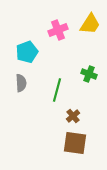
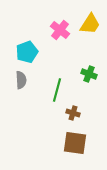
pink cross: moved 2 px right; rotated 30 degrees counterclockwise
gray semicircle: moved 3 px up
brown cross: moved 3 px up; rotated 32 degrees counterclockwise
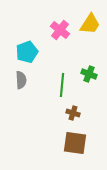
green line: moved 5 px right, 5 px up; rotated 10 degrees counterclockwise
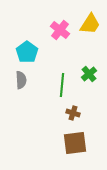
cyan pentagon: rotated 15 degrees counterclockwise
green cross: rotated 28 degrees clockwise
brown square: rotated 15 degrees counterclockwise
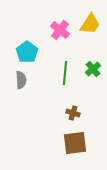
green cross: moved 4 px right, 5 px up
green line: moved 3 px right, 12 px up
